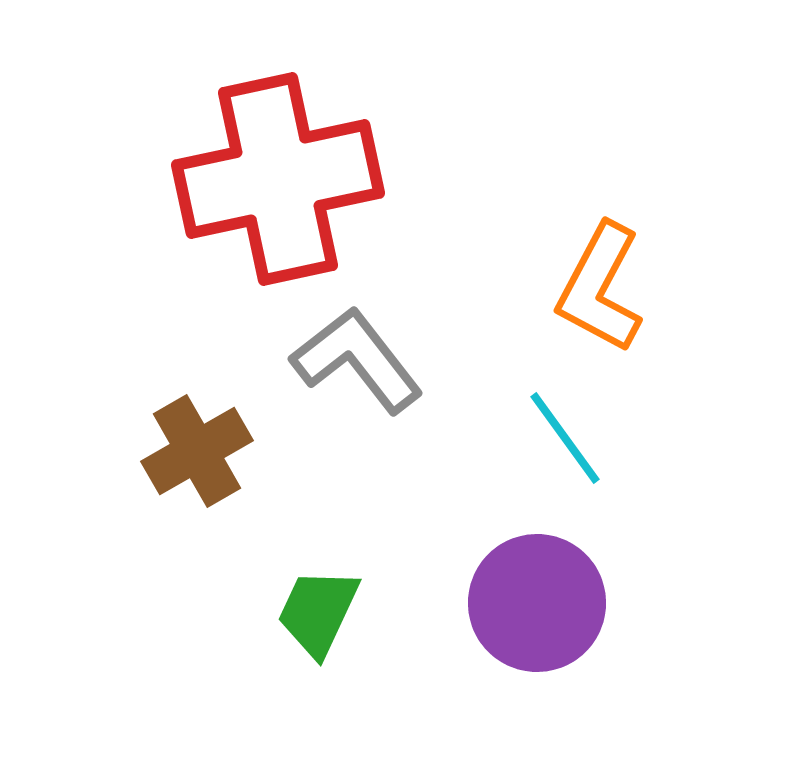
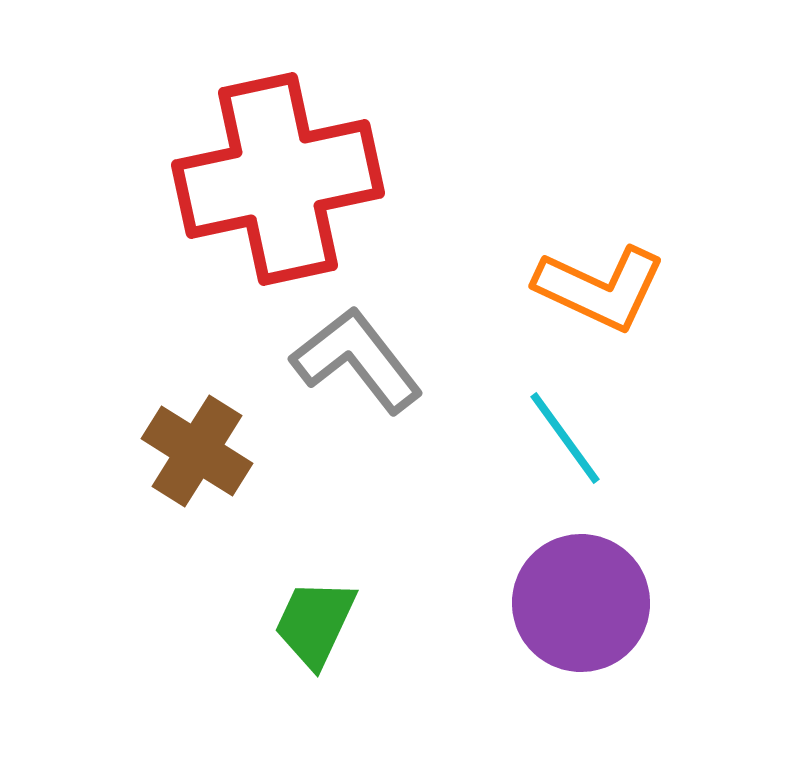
orange L-shape: rotated 93 degrees counterclockwise
brown cross: rotated 28 degrees counterclockwise
purple circle: moved 44 px right
green trapezoid: moved 3 px left, 11 px down
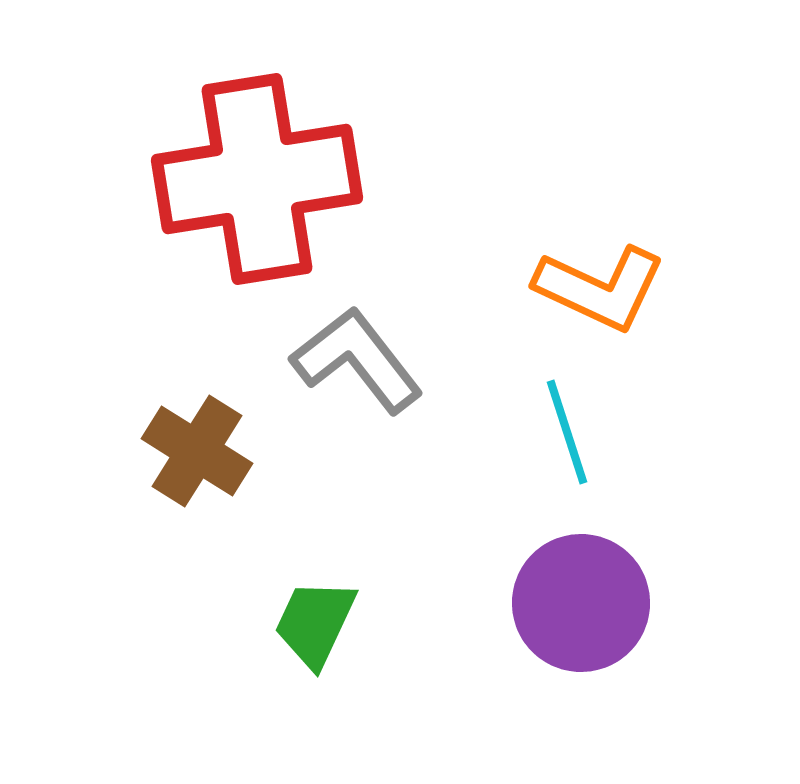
red cross: moved 21 px left; rotated 3 degrees clockwise
cyan line: moved 2 px right, 6 px up; rotated 18 degrees clockwise
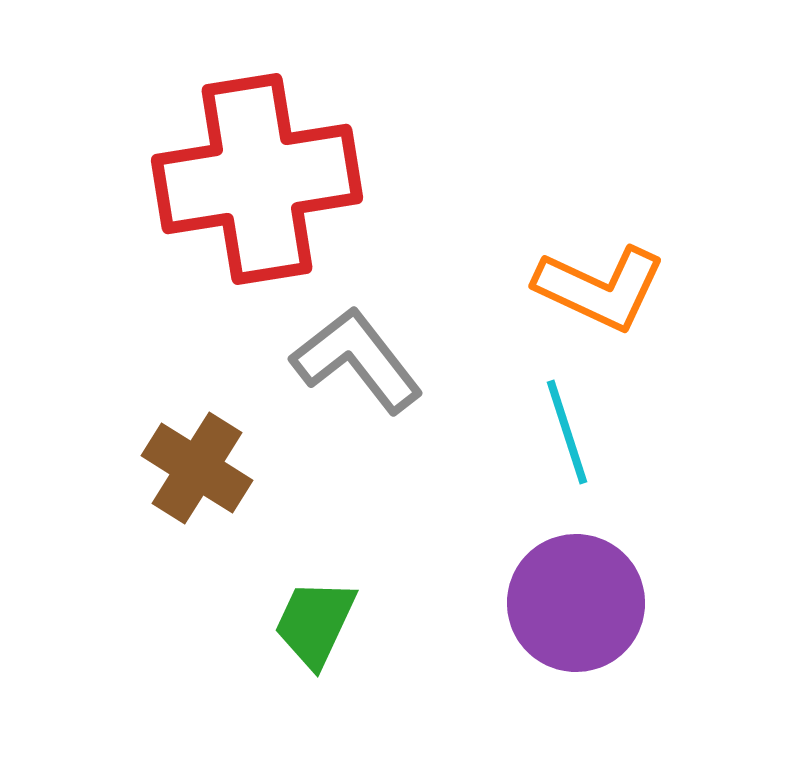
brown cross: moved 17 px down
purple circle: moved 5 px left
